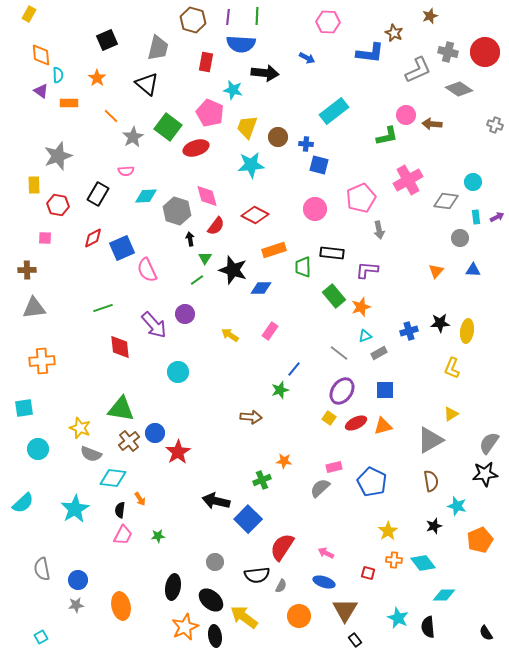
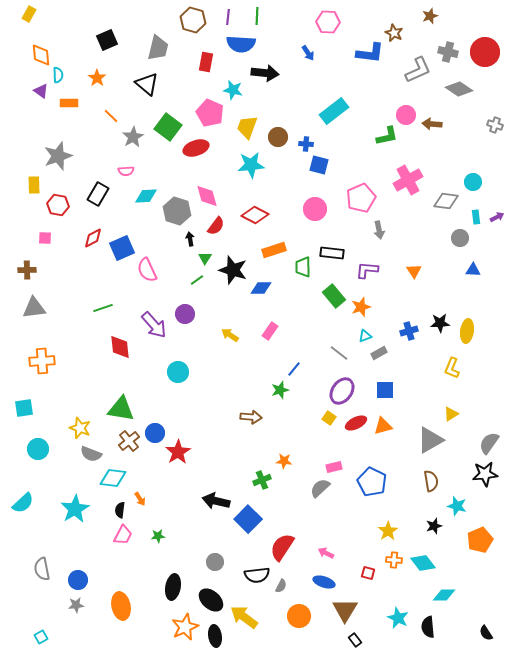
blue arrow at (307, 58): moved 1 px right, 5 px up; rotated 28 degrees clockwise
orange triangle at (436, 271): moved 22 px left; rotated 14 degrees counterclockwise
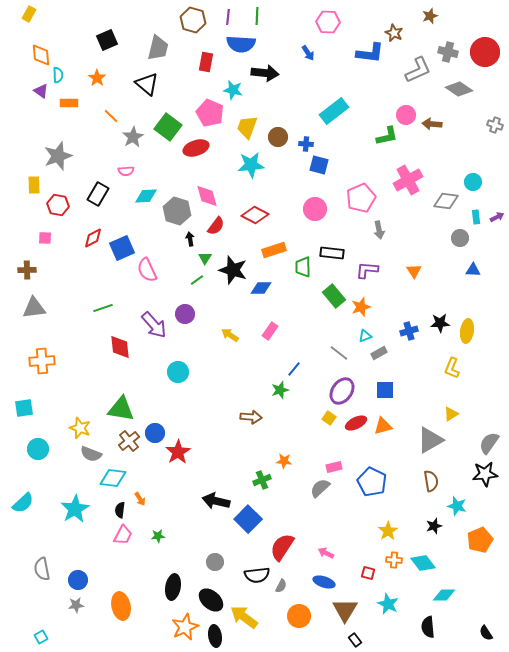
cyan star at (398, 618): moved 10 px left, 14 px up
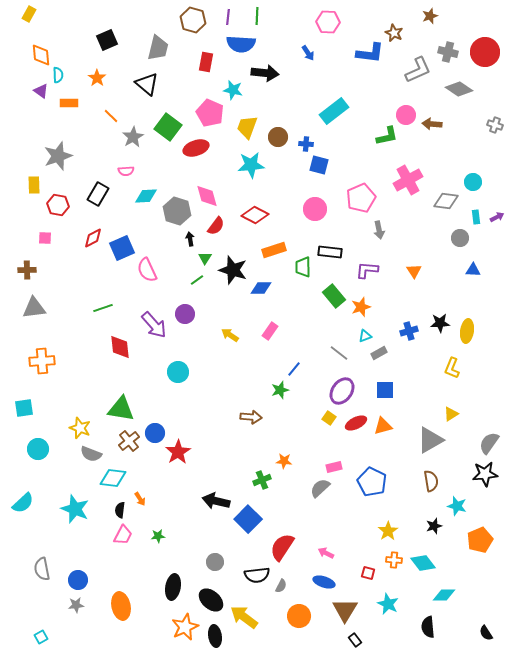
black rectangle at (332, 253): moved 2 px left, 1 px up
cyan star at (75, 509): rotated 20 degrees counterclockwise
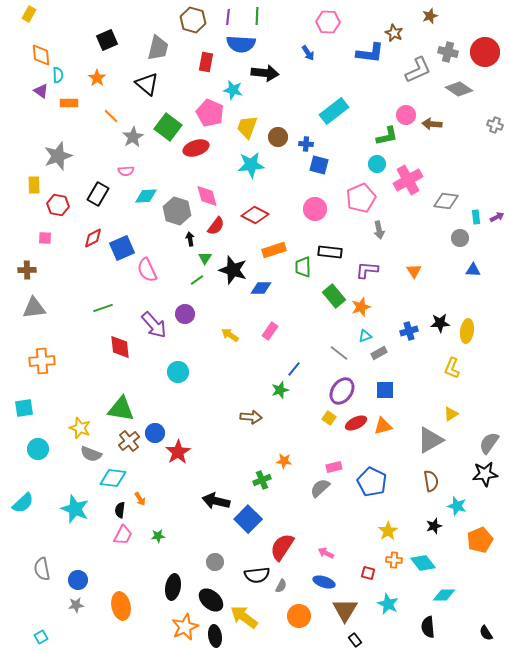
cyan circle at (473, 182): moved 96 px left, 18 px up
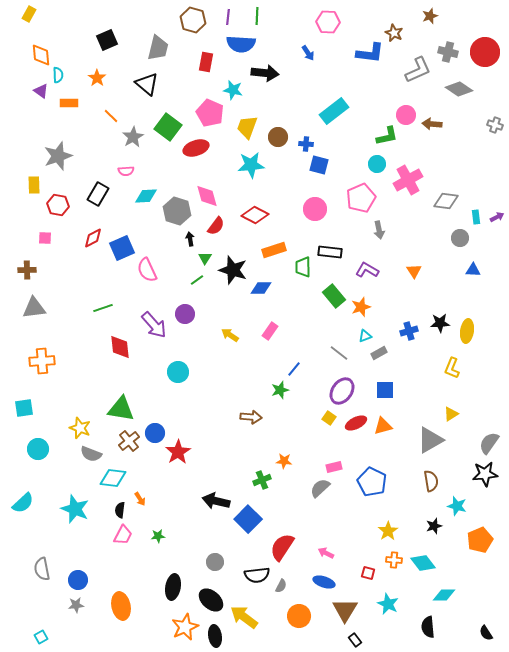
purple L-shape at (367, 270): rotated 25 degrees clockwise
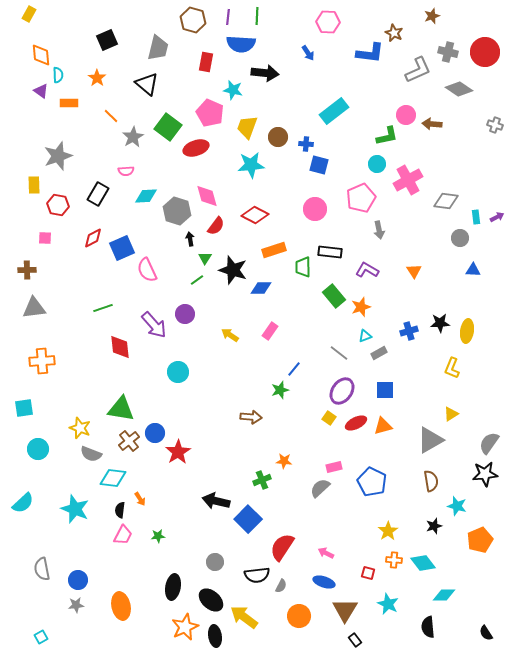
brown star at (430, 16): moved 2 px right
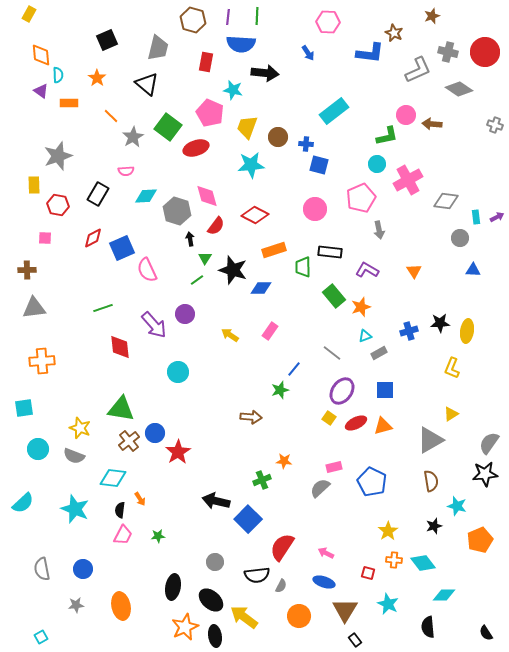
gray line at (339, 353): moved 7 px left
gray semicircle at (91, 454): moved 17 px left, 2 px down
blue circle at (78, 580): moved 5 px right, 11 px up
